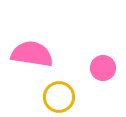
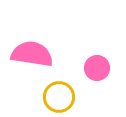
pink circle: moved 6 px left
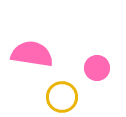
yellow circle: moved 3 px right
